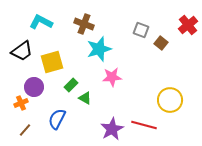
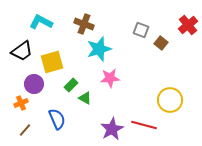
pink star: moved 2 px left, 1 px down
purple circle: moved 3 px up
blue semicircle: rotated 130 degrees clockwise
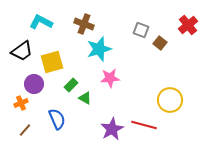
brown square: moved 1 px left
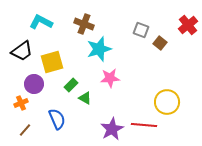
yellow circle: moved 3 px left, 2 px down
red line: rotated 10 degrees counterclockwise
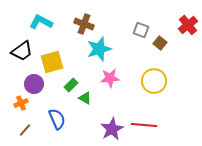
yellow circle: moved 13 px left, 21 px up
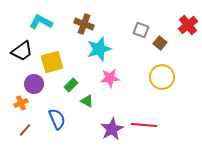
yellow circle: moved 8 px right, 4 px up
green triangle: moved 2 px right, 3 px down
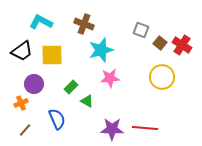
red cross: moved 6 px left, 20 px down; rotated 18 degrees counterclockwise
cyan star: moved 2 px right, 1 px down
yellow square: moved 7 px up; rotated 15 degrees clockwise
green rectangle: moved 2 px down
red line: moved 1 px right, 3 px down
purple star: rotated 30 degrees clockwise
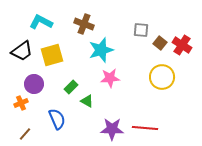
gray square: rotated 14 degrees counterclockwise
yellow square: rotated 15 degrees counterclockwise
brown line: moved 4 px down
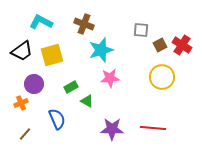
brown square: moved 2 px down; rotated 24 degrees clockwise
green rectangle: rotated 16 degrees clockwise
red line: moved 8 px right
